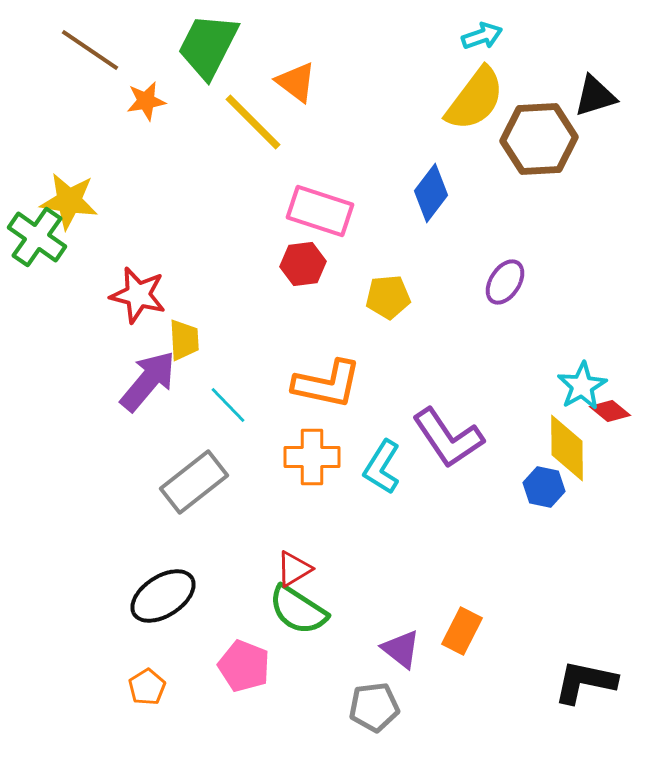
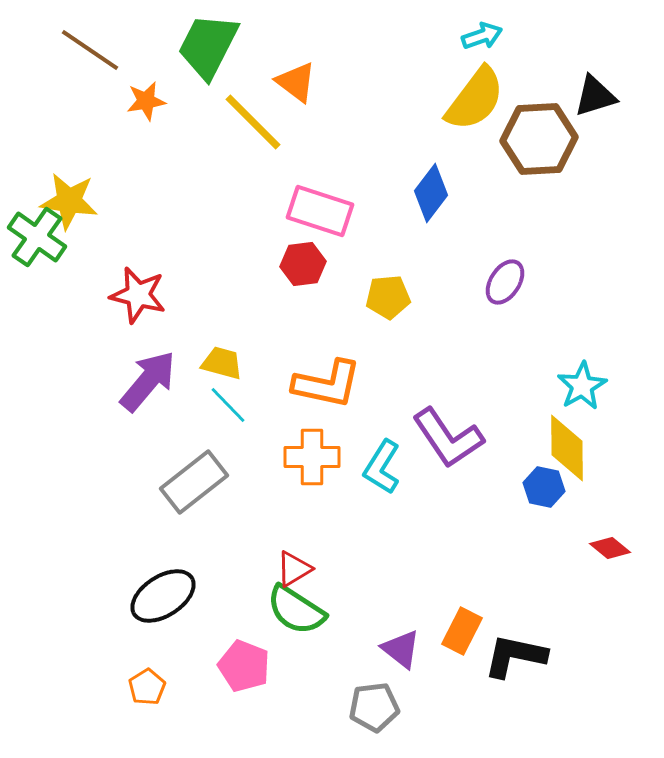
yellow trapezoid: moved 38 px right, 23 px down; rotated 72 degrees counterclockwise
red diamond: moved 137 px down
green semicircle: moved 2 px left
black L-shape: moved 70 px left, 26 px up
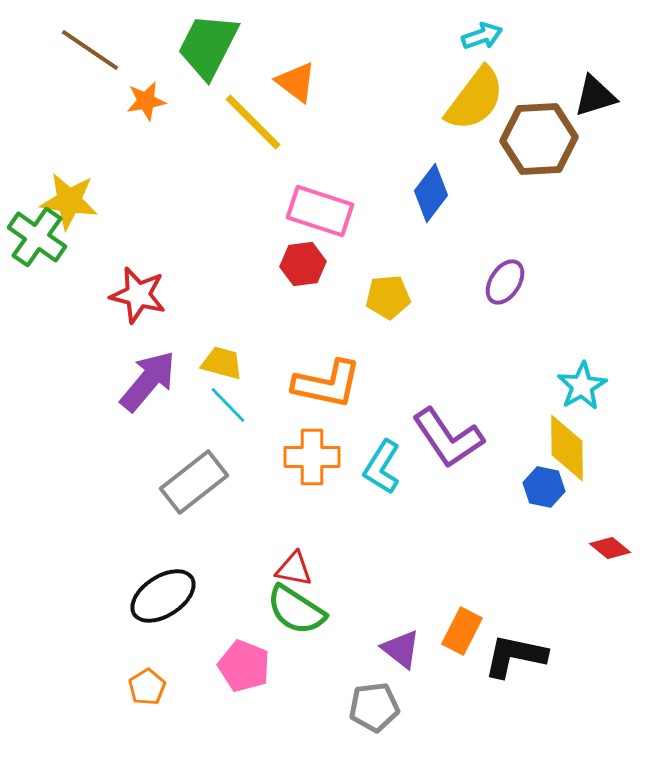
red triangle: rotated 42 degrees clockwise
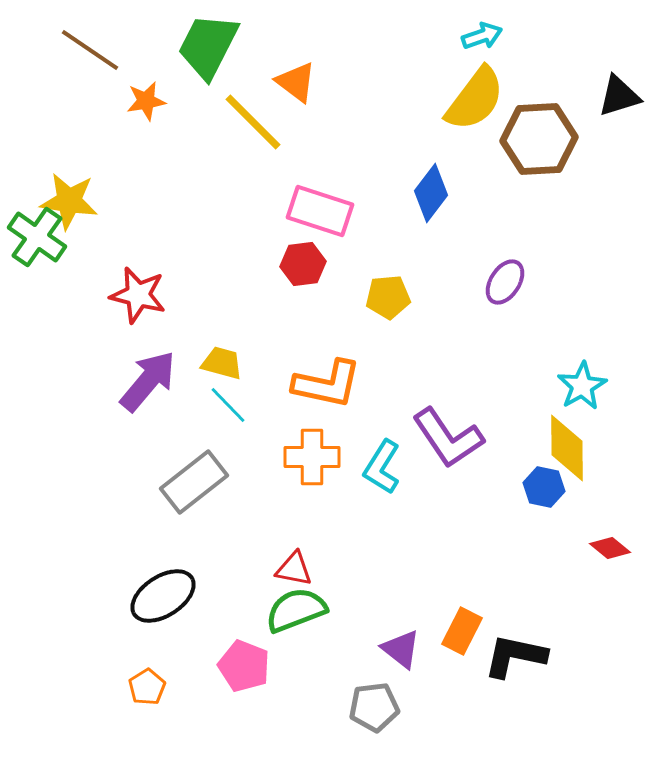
black triangle: moved 24 px right
green semicircle: rotated 126 degrees clockwise
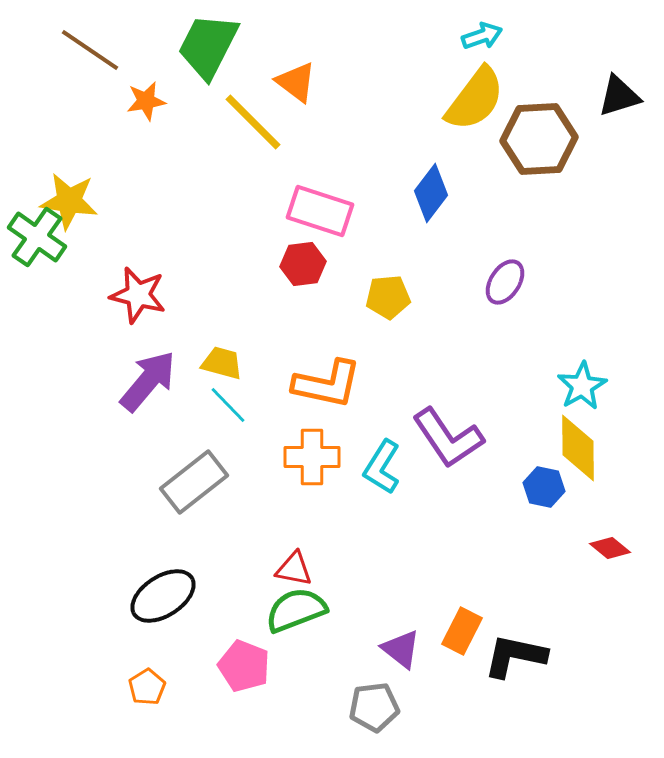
yellow diamond: moved 11 px right
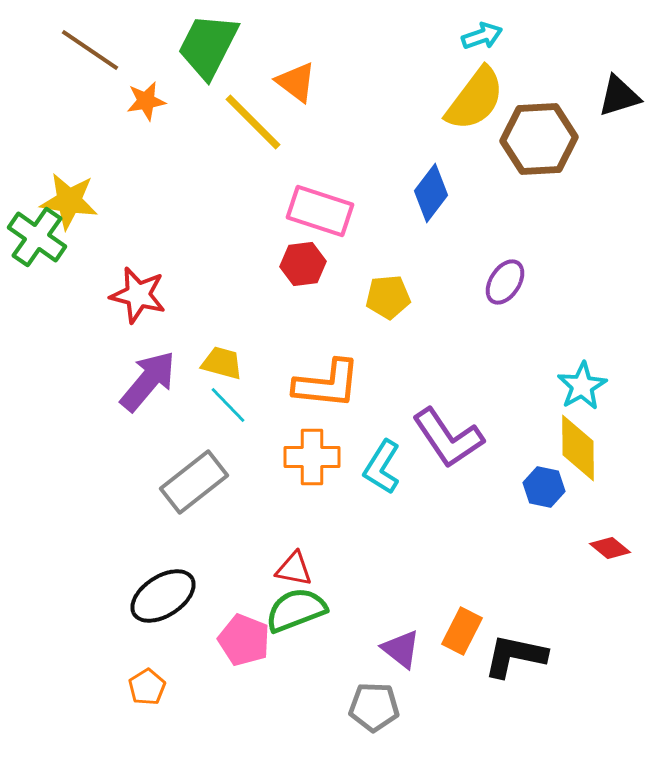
orange L-shape: rotated 6 degrees counterclockwise
pink pentagon: moved 26 px up
gray pentagon: rotated 9 degrees clockwise
